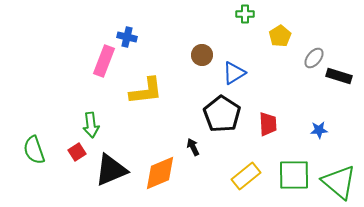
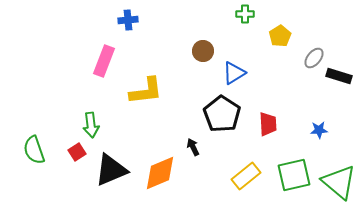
blue cross: moved 1 px right, 17 px up; rotated 18 degrees counterclockwise
brown circle: moved 1 px right, 4 px up
green square: rotated 12 degrees counterclockwise
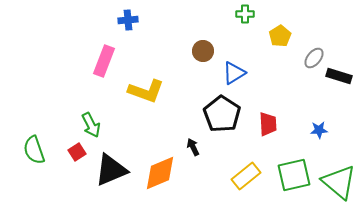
yellow L-shape: rotated 27 degrees clockwise
green arrow: rotated 20 degrees counterclockwise
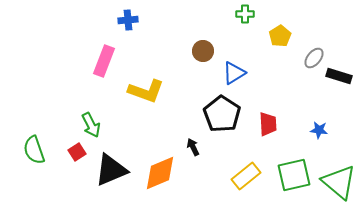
blue star: rotated 12 degrees clockwise
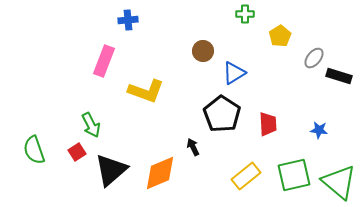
black triangle: rotated 18 degrees counterclockwise
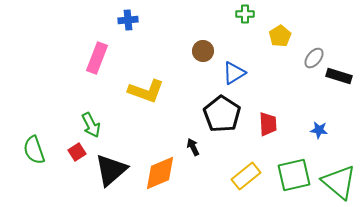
pink rectangle: moved 7 px left, 3 px up
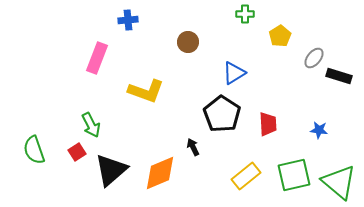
brown circle: moved 15 px left, 9 px up
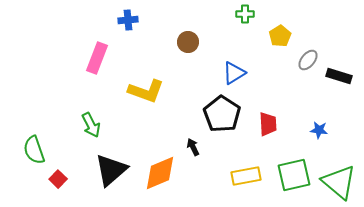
gray ellipse: moved 6 px left, 2 px down
red square: moved 19 px left, 27 px down; rotated 12 degrees counterclockwise
yellow rectangle: rotated 28 degrees clockwise
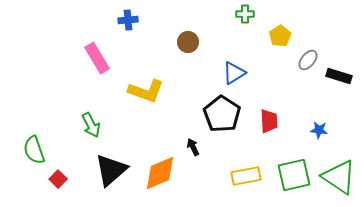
pink rectangle: rotated 52 degrees counterclockwise
red trapezoid: moved 1 px right, 3 px up
green triangle: moved 5 px up; rotated 6 degrees counterclockwise
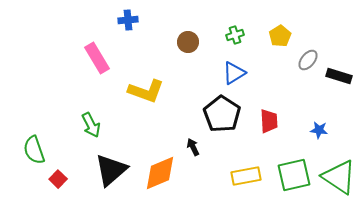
green cross: moved 10 px left, 21 px down; rotated 18 degrees counterclockwise
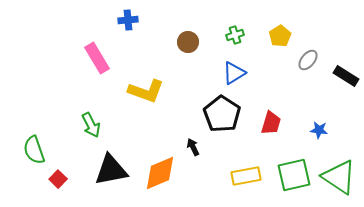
black rectangle: moved 7 px right; rotated 15 degrees clockwise
red trapezoid: moved 2 px right, 2 px down; rotated 20 degrees clockwise
black triangle: rotated 30 degrees clockwise
